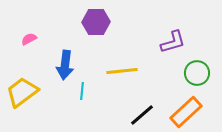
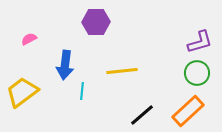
purple L-shape: moved 27 px right
orange rectangle: moved 2 px right, 1 px up
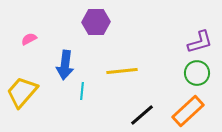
yellow trapezoid: rotated 12 degrees counterclockwise
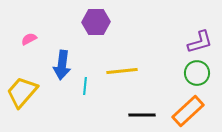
blue arrow: moved 3 px left
cyan line: moved 3 px right, 5 px up
black line: rotated 40 degrees clockwise
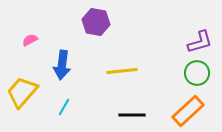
purple hexagon: rotated 12 degrees clockwise
pink semicircle: moved 1 px right, 1 px down
cyan line: moved 21 px left, 21 px down; rotated 24 degrees clockwise
black line: moved 10 px left
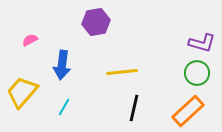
purple hexagon: rotated 20 degrees counterclockwise
purple L-shape: moved 2 px right, 1 px down; rotated 32 degrees clockwise
yellow line: moved 1 px down
black line: moved 2 px right, 7 px up; rotated 76 degrees counterclockwise
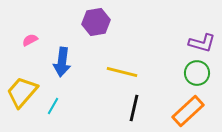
blue arrow: moved 3 px up
yellow line: rotated 20 degrees clockwise
cyan line: moved 11 px left, 1 px up
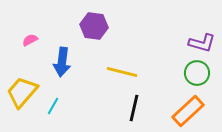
purple hexagon: moved 2 px left, 4 px down; rotated 16 degrees clockwise
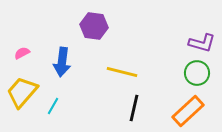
pink semicircle: moved 8 px left, 13 px down
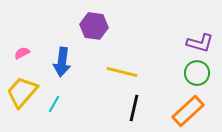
purple L-shape: moved 2 px left
cyan line: moved 1 px right, 2 px up
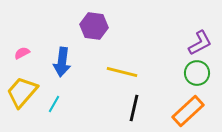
purple L-shape: rotated 44 degrees counterclockwise
